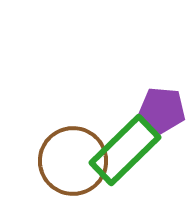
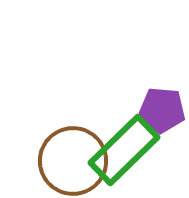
green rectangle: moved 1 px left
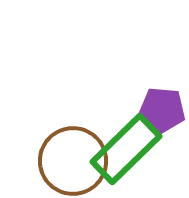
green rectangle: moved 2 px right, 1 px up
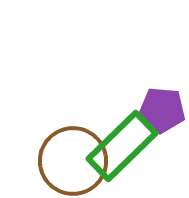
green rectangle: moved 4 px left, 3 px up
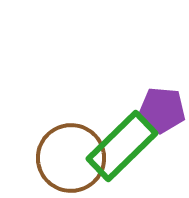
brown circle: moved 2 px left, 3 px up
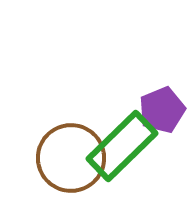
purple pentagon: rotated 27 degrees counterclockwise
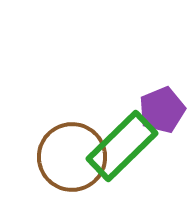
brown circle: moved 1 px right, 1 px up
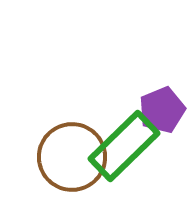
green rectangle: moved 2 px right
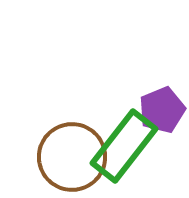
green rectangle: rotated 8 degrees counterclockwise
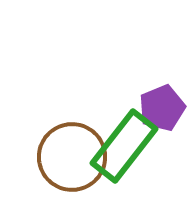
purple pentagon: moved 2 px up
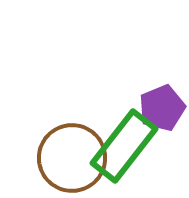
brown circle: moved 1 px down
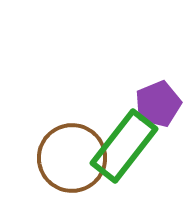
purple pentagon: moved 4 px left, 4 px up
